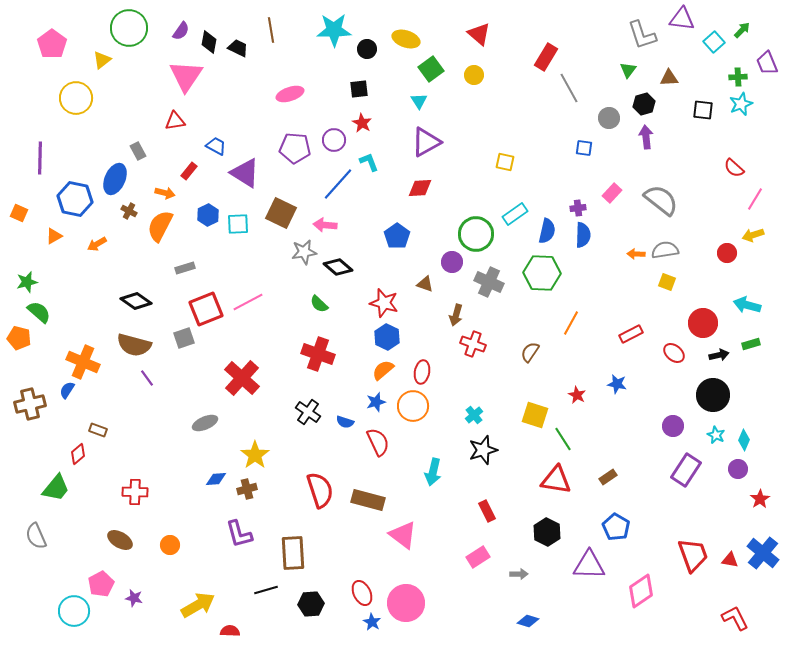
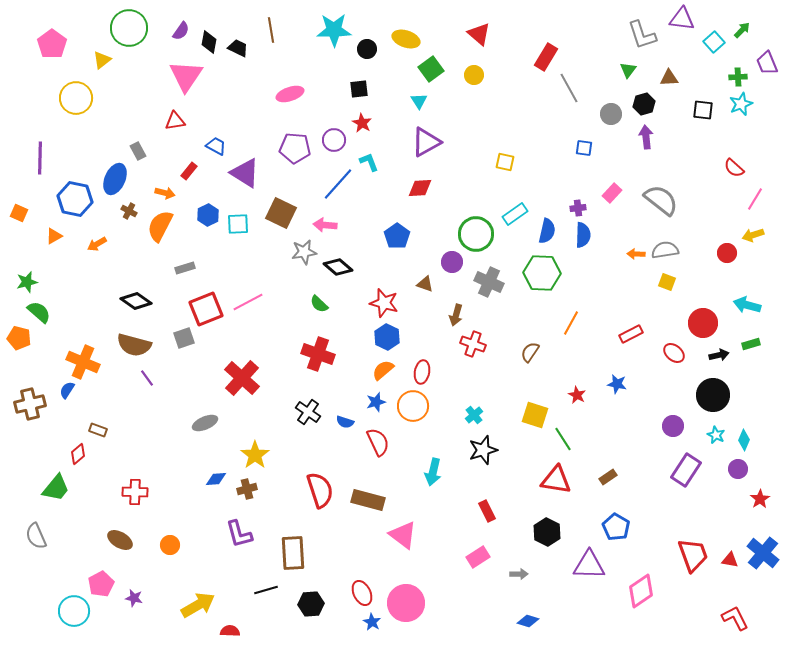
gray circle at (609, 118): moved 2 px right, 4 px up
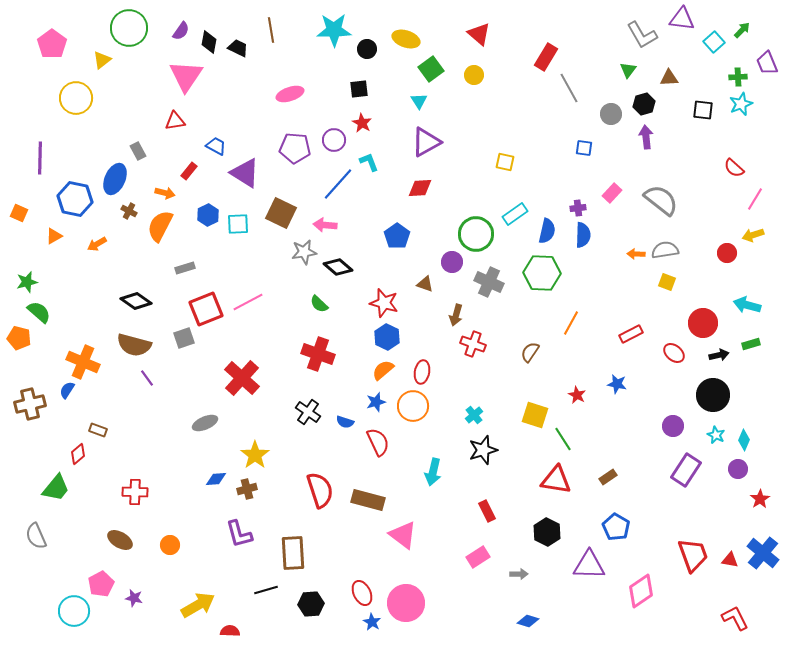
gray L-shape at (642, 35): rotated 12 degrees counterclockwise
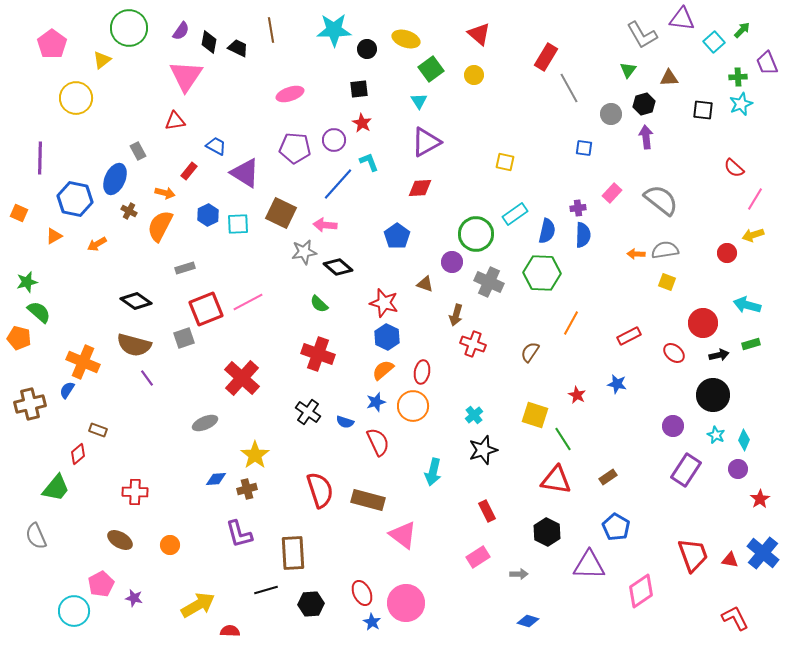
red rectangle at (631, 334): moved 2 px left, 2 px down
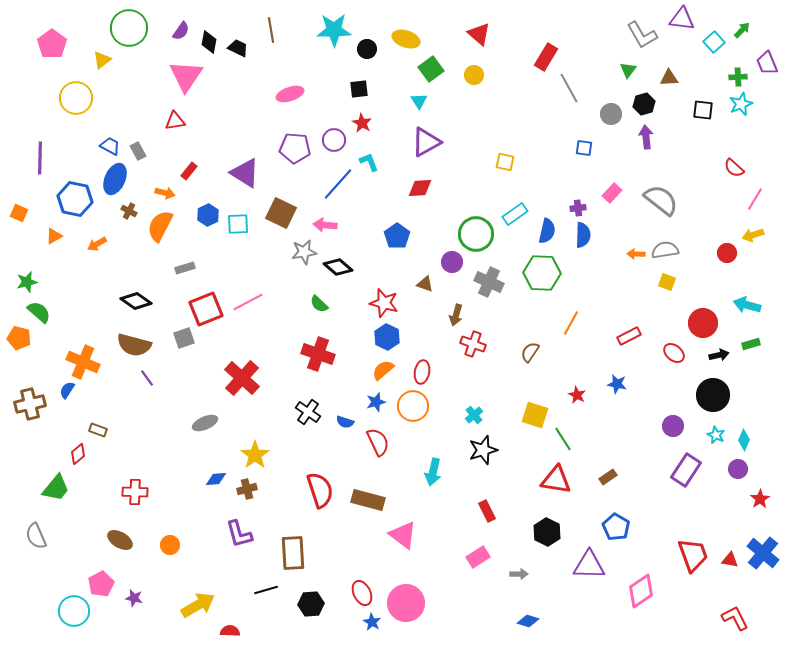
blue trapezoid at (216, 146): moved 106 px left
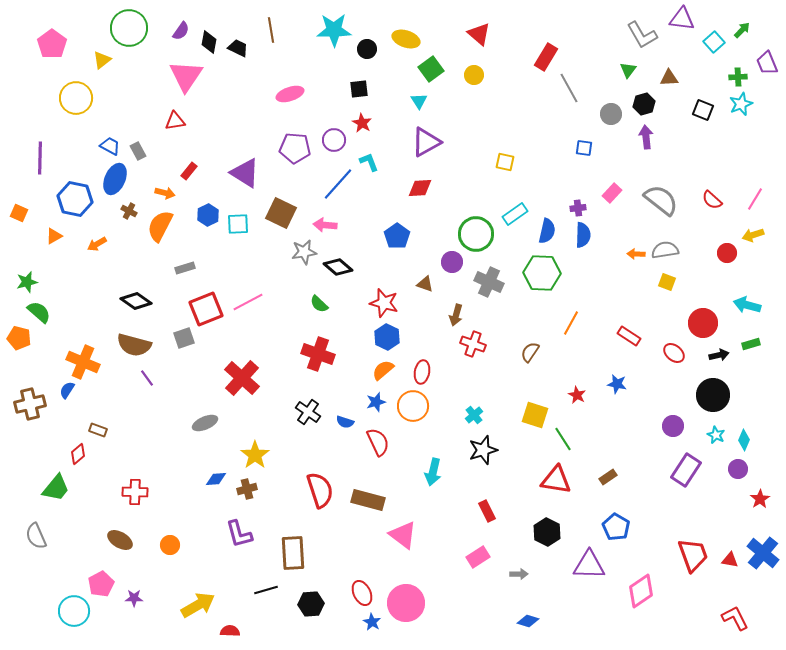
black square at (703, 110): rotated 15 degrees clockwise
red semicircle at (734, 168): moved 22 px left, 32 px down
red rectangle at (629, 336): rotated 60 degrees clockwise
purple star at (134, 598): rotated 12 degrees counterclockwise
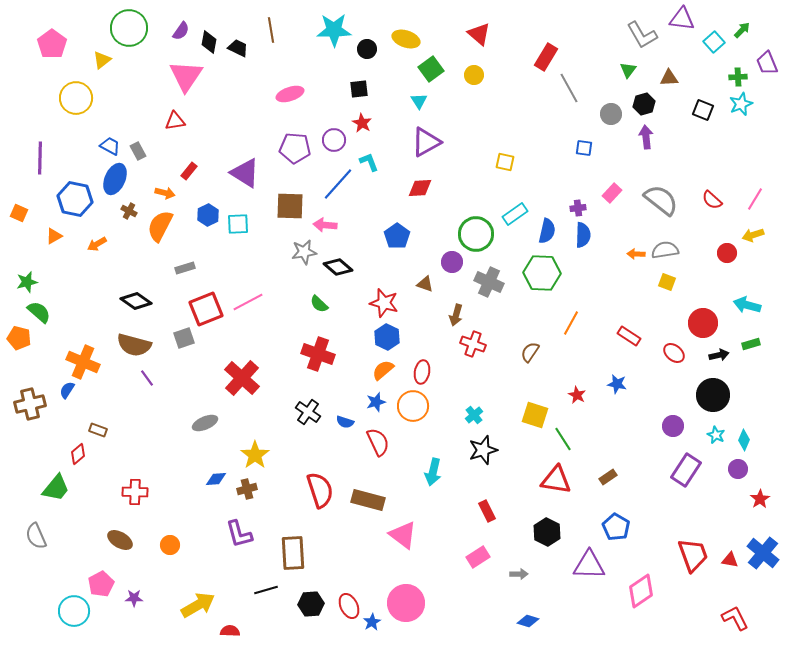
brown square at (281, 213): moved 9 px right, 7 px up; rotated 24 degrees counterclockwise
red ellipse at (362, 593): moved 13 px left, 13 px down
blue star at (372, 622): rotated 12 degrees clockwise
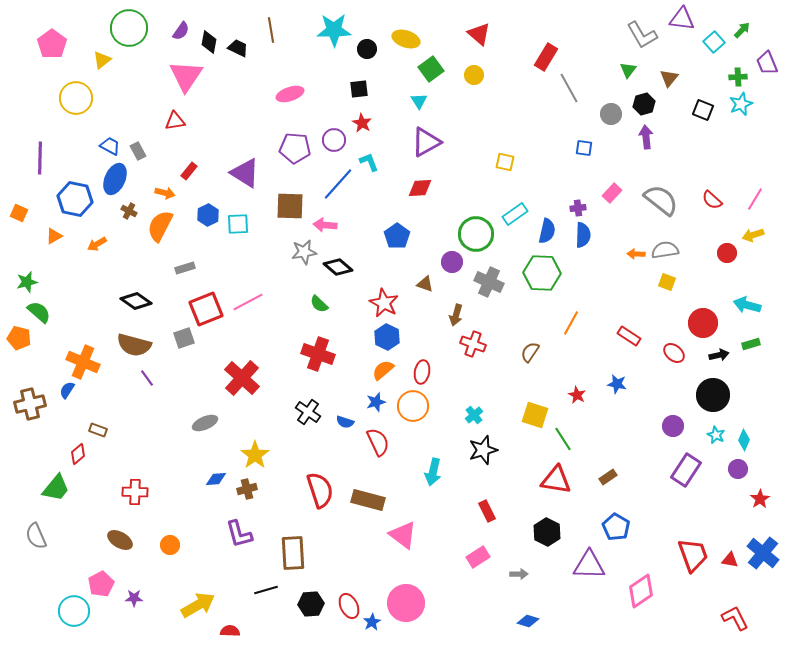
brown triangle at (669, 78): rotated 48 degrees counterclockwise
red star at (384, 303): rotated 12 degrees clockwise
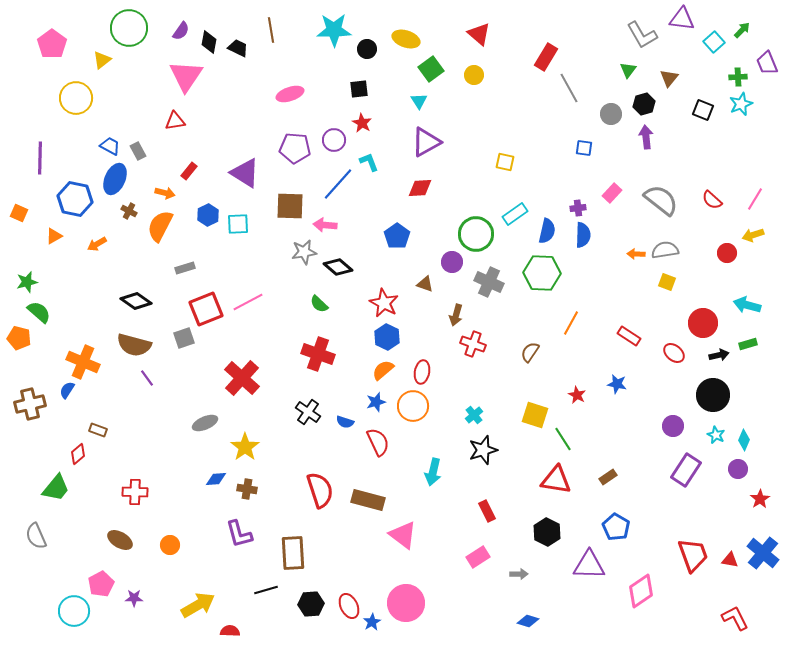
green rectangle at (751, 344): moved 3 px left
yellow star at (255, 455): moved 10 px left, 8 px up
brown cross at (247, 489): rotated 24 degrees clockwise
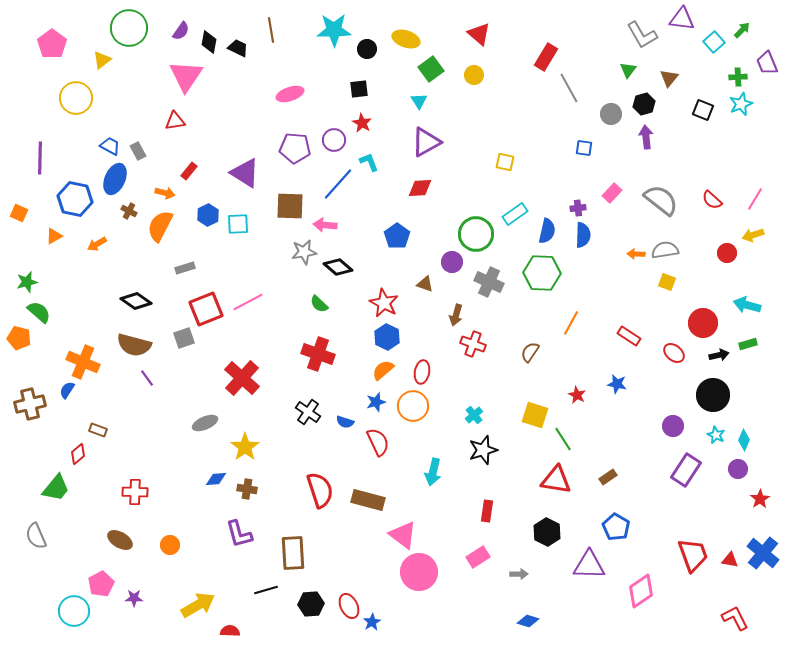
red rectangle at (487, 511): rotated 35 degrees clockwise
pink circle at (406, 603): moved 13 px right, 31 px up
